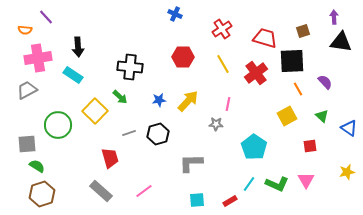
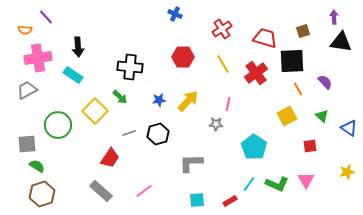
red trapezoid at (110, 158): rotated 50 degrees clockwise
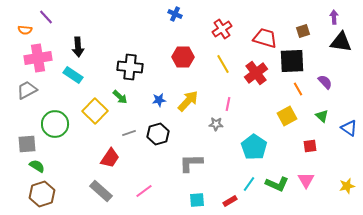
green circle at (58, 125): moved 3 px left, 1 px up
yellow star at (347, 172): moved 14 px down
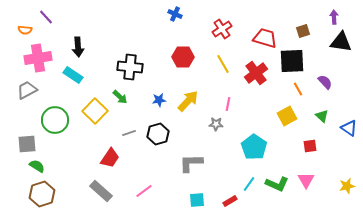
green circle at (55, 124): moved 4 px up
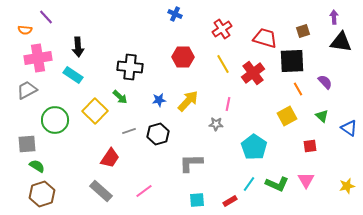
red cross at (256, 73): moved 3 px left
gray line at (129, 133): moved 2 px up
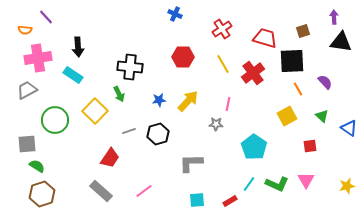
green arrow at (120, 97): moved 1 px left, 3 px up; rotated 21 degrees clockwise
